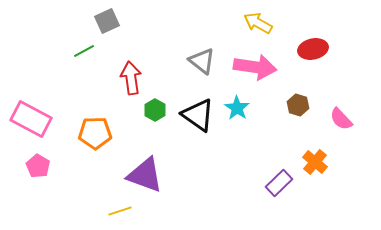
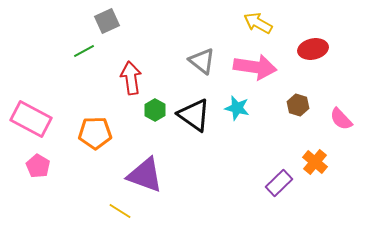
cyan star: rotated 20 degrees counterclockwise
black triangle: moved 4 px left
yellow line: rotated 50 degrees clockwise
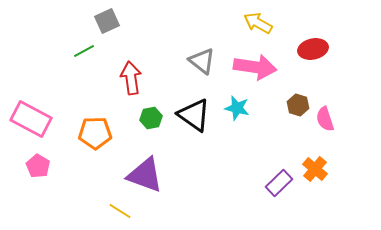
green hexagon: moved 4 px left, 8 px down; rotated 20 degrees clockwise
pink semicircle: moved 16 px left; rotated 25 degrees clockwise
orange cross: moved 7 px down
